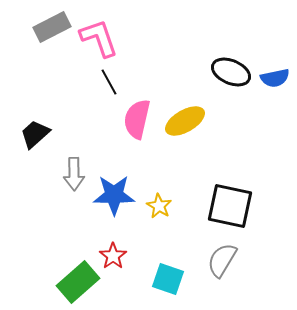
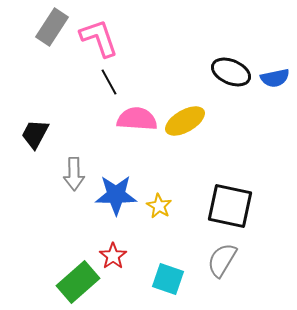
gray rectangle: rotated 30 degrees counterclockwise
pink semicircle: rotated 81 degrees clockwise
black trapezoid: rotated 20 degrees counterclockwise
blue star: moved 2 px right
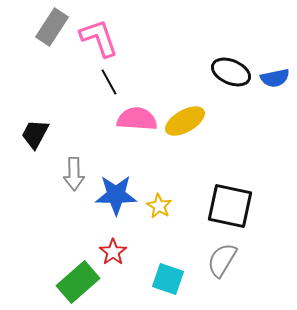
red star: moved 4 px up
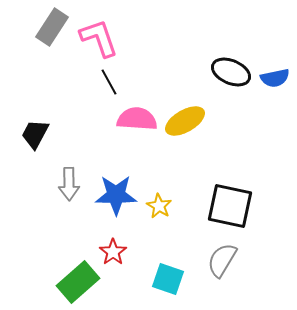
gray arrow: moved 5 px left, 10 px down
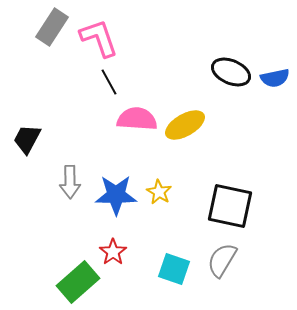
yellow ellipse: moved 4 px down
black trapezoid: moved 8 px left, 5 px down
gray arrow: moved 1 px right, 2 px up
yellow star: moved 14 px up
cyan square: moved 6 px right, 10 px up
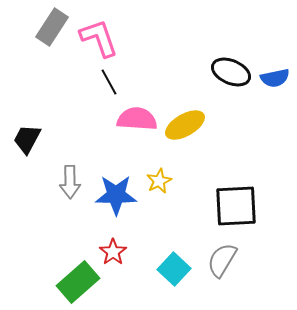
yellow star: moved 11 px up; rotated 15 degrees clockwise
black square: moved 6 px right; rotated 15 degrees counterclockwise
cyan square: rotated 24 degrees clockwise
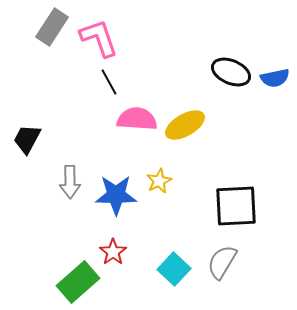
gray semicircle: moved 2 px down
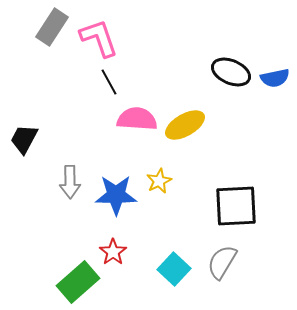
black trapezoid: moved 3 px left
